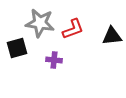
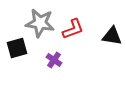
black triangle: rotated 15 degrees clockwise
purple cross: rotated 28 degrees clockwise
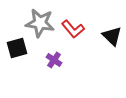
red L-shape: rotated 70 degrees clockwise
black triangle: rotated 35 degrees clockwise
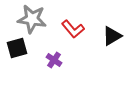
gray star: moved 8 px left, 4 px up
black triangle: rotated 45 degrees clockwise
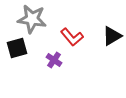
red L-shape: moved 1 px left, 8 px down
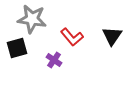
black triangle: rotated 25 degrees counterclockwise
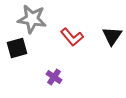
purple cross: moved 17 px down
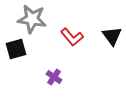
black triangle: rotated 10 degrees counterclockwise
black square: moved 1 px left, 1 px down
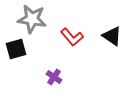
black triangle: rotated 20 degrees counterclockwise
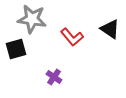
black triangle: moved 2 px left, 7 px up
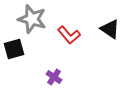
gray star: rotated 8 degrees clockwise
red L-shape: moved 3 px left, 2 px up
black square: moved 2 px left
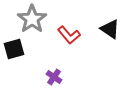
gray star: rotated 20 degrees clockwise
